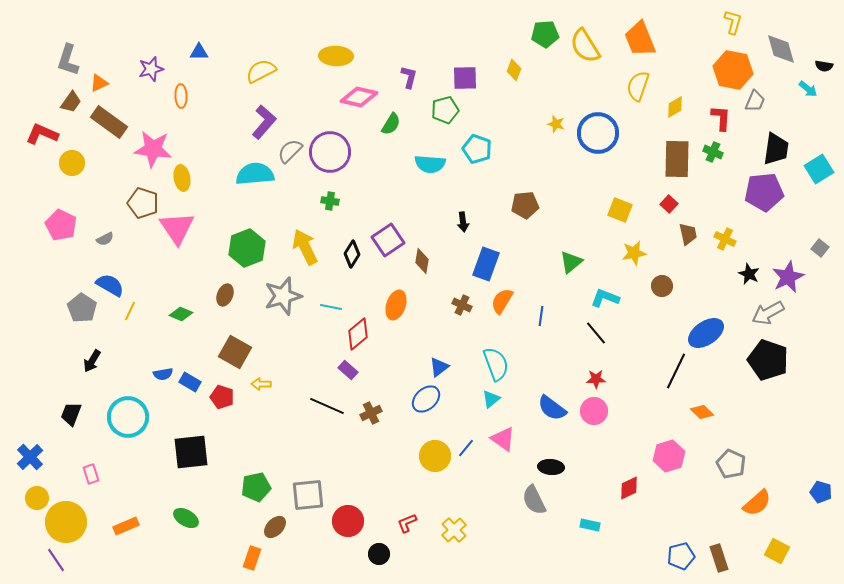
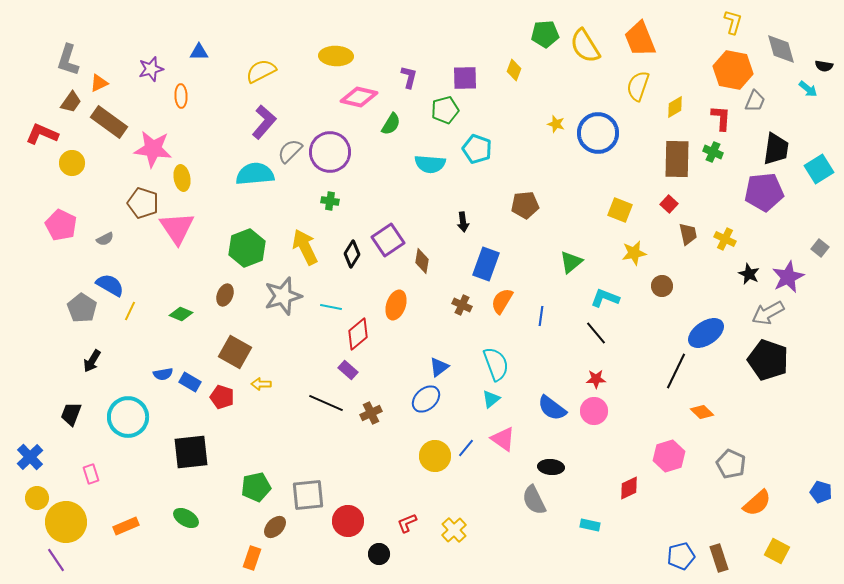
black line at (327, 406): moved 1 px left, 3 px up
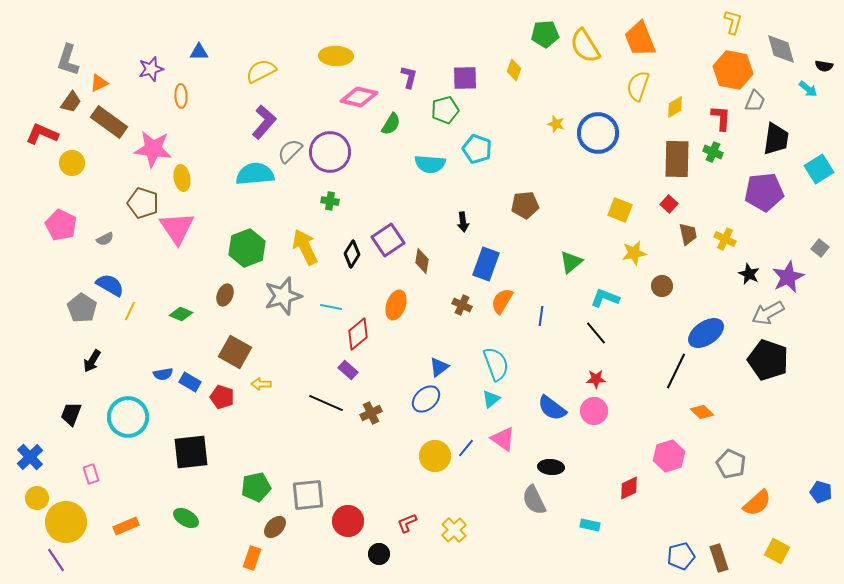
black trapezoid at (776, 149): moved 10 px up
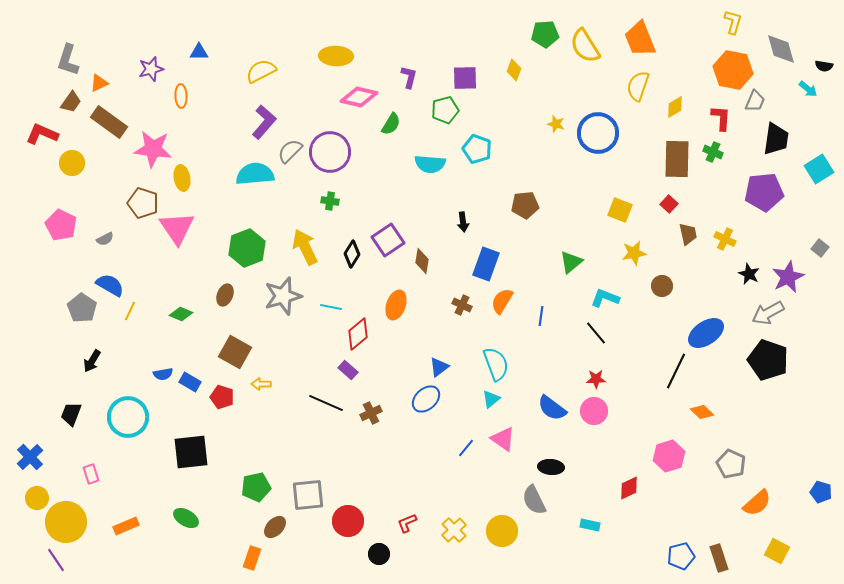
yellow circle at (435, 456): moved 67 px right, 75 px down
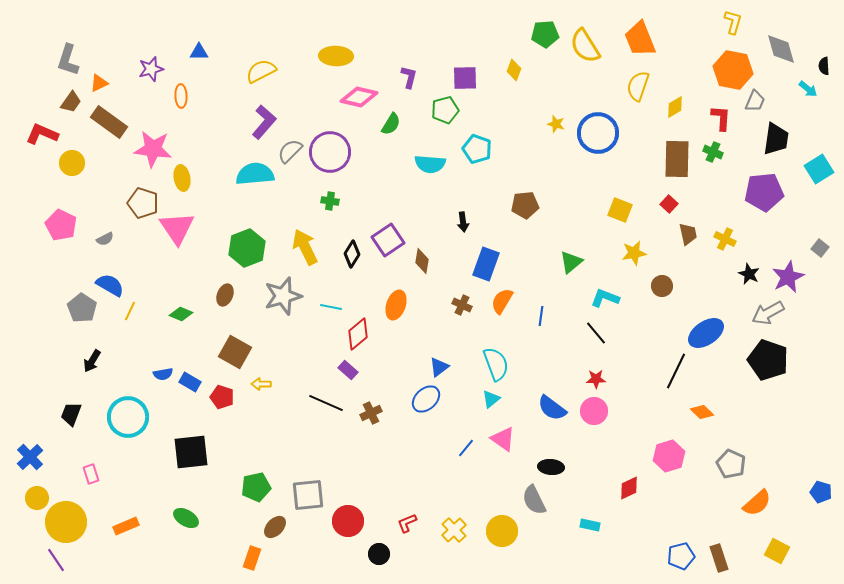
black semicircle at (824, 66): rotated 78 degrees clockwise
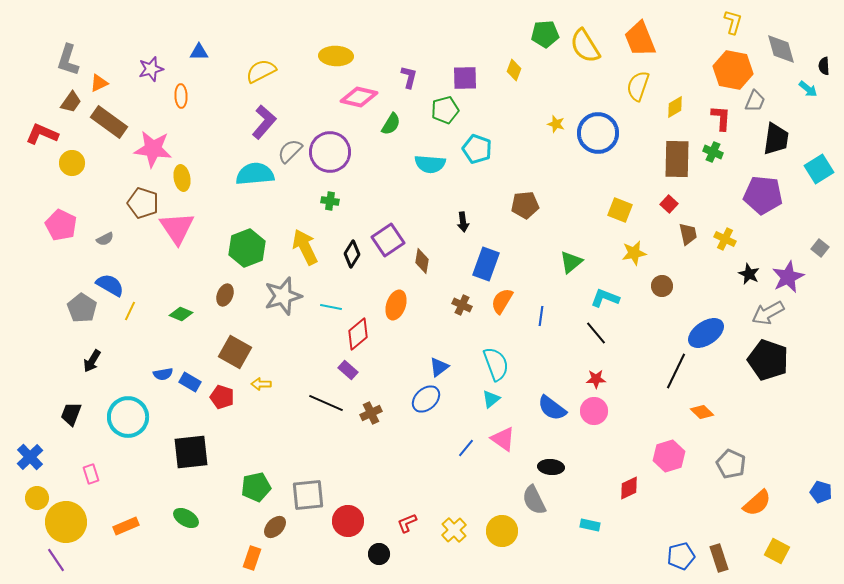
purple pentagon at (764, 192): moved 1 px left, 3 px down; rotated 12 degrees clockwise
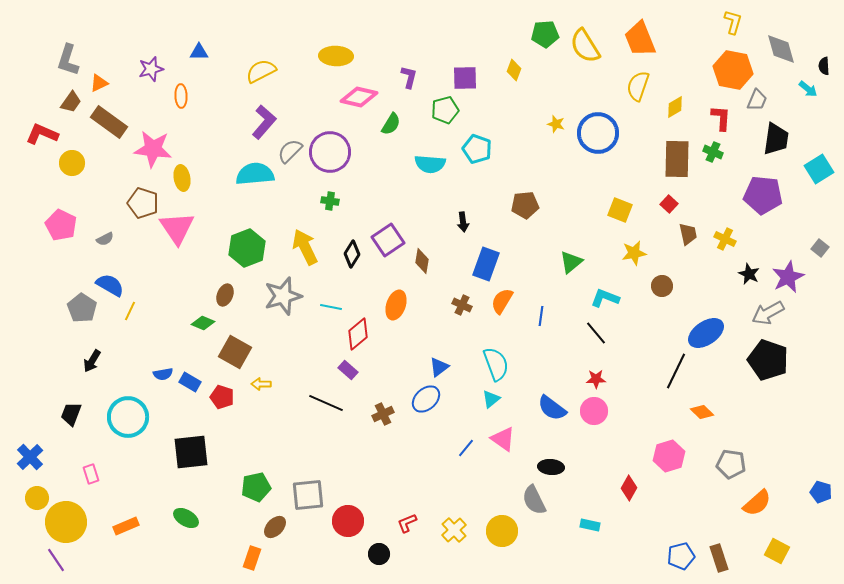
gray trapezoid at (755, 101): moved 2 px right, 1 px up
green diamond at (181, 314): moved 22 px right, 9 px down
brown cross at (371, 413): moved 12 px right, 1 px down
gray pentagon at (731, 464): rotated 16 degrees counterclockwise
red diamond at (629, 488): rotated 35 degrees counterclockwise
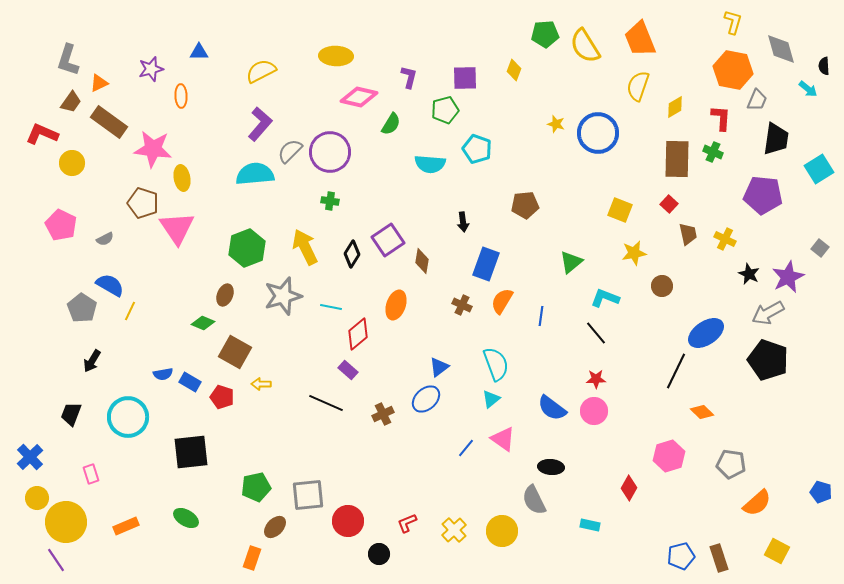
purple L-shape at (264, 122): moved 4 px left, 2 px down
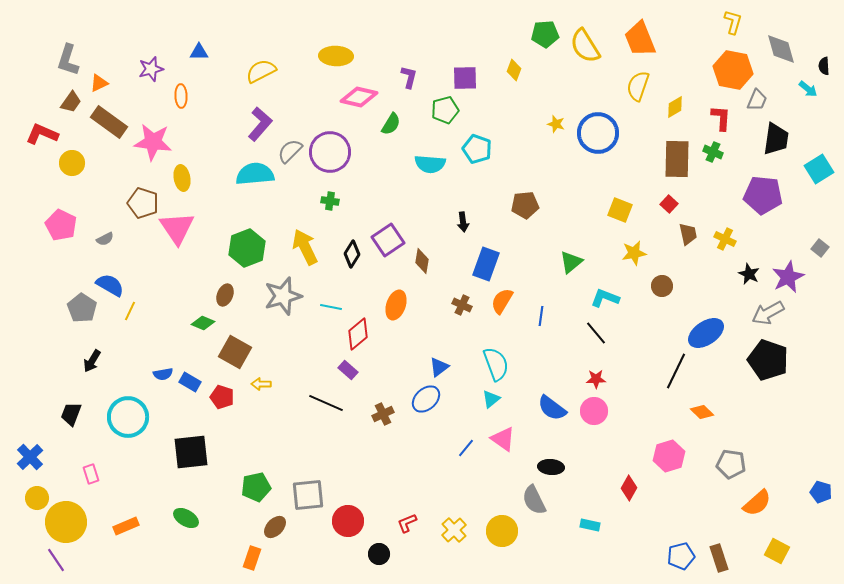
pink star at (153, 149): moved 7 px up
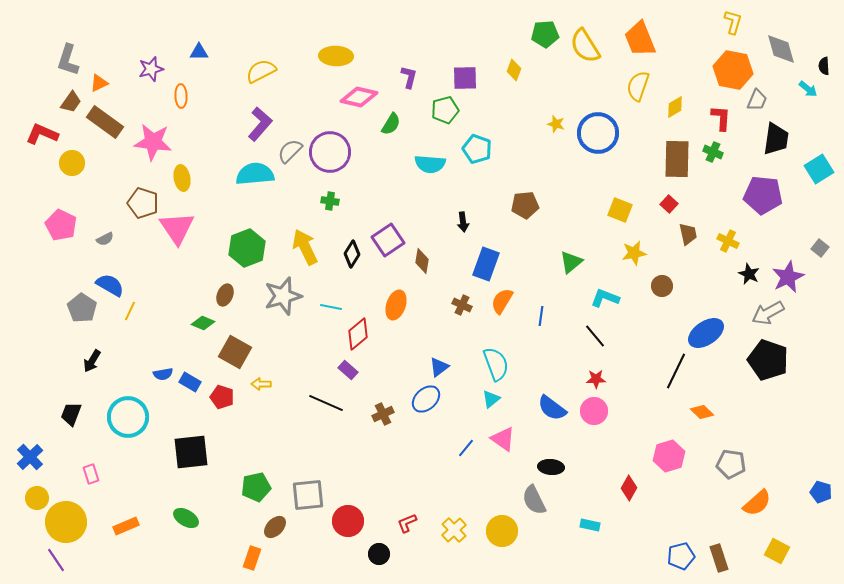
brown rectangle at (109, 122): moved 4 px left
yellow cross at (725, 239): moved 3 px right, 2 px down
black line at (596, 333): moved 1 px left, 3 px down
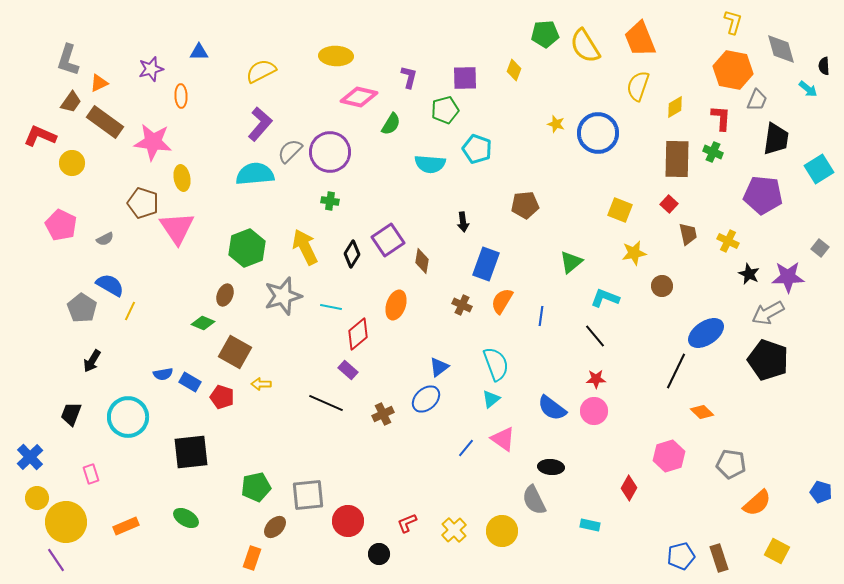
red L-shape at (42, 134): moved 2 px left, 2 px down
purple star at (788, 277): rotated 24 degrees clockwise
